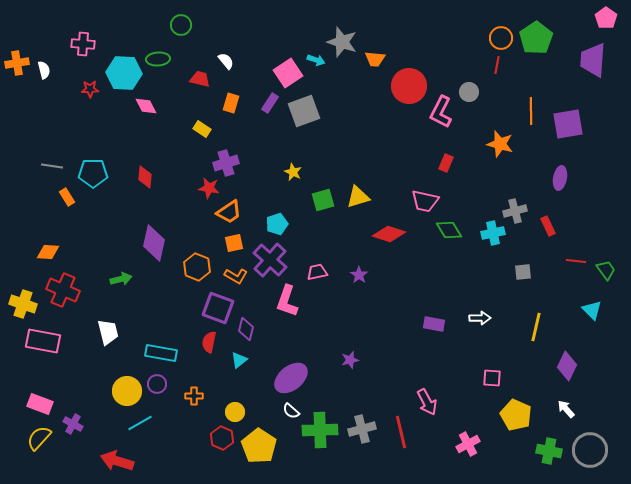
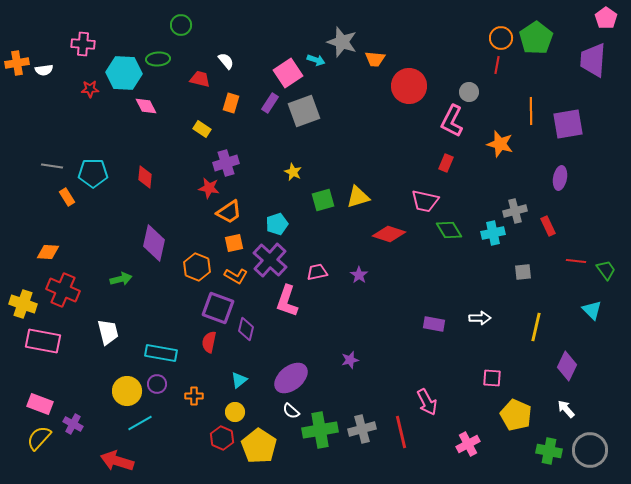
white semicircle at (44, 70): rotated 96 degrees clockwise
pink L-shape at (441, 112): moved 11 px right, 9 px down
cyan triangle at (239, 360): moved 20 px down
green cross at (320, 430): rotated 8 degrees counterclockwise
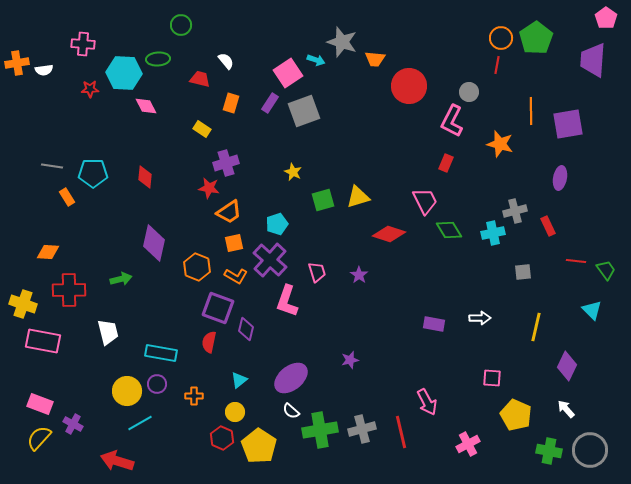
pink trapezoid at (425, 201): rotated 128 degrees counterclockwise
pink trapezoid at (317, 272): rotated 85 degrees clockwise
red cross at (63, 290): moved 6 px right; rotated 24 degrees counterclockwise
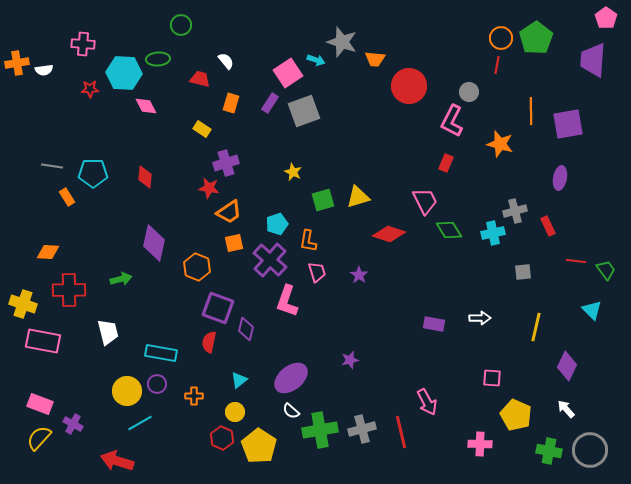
orange L-shape at (236, 276): moved 72 px right, 35 px up; rotated 70 degrees clockwise
pink cross at (468, 444): moved 12 px right; rotated 30 degrees clockwise
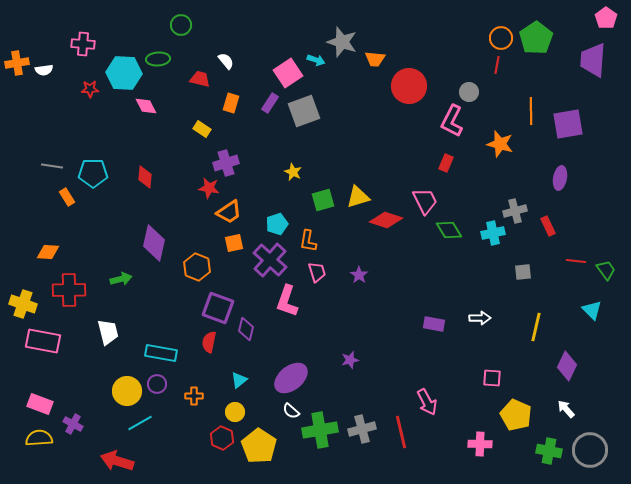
red diamond at (389, 234): moved 3 px left, 14 px up
yellow semicircle at (39, 438): rotated 44 degrees clockwise
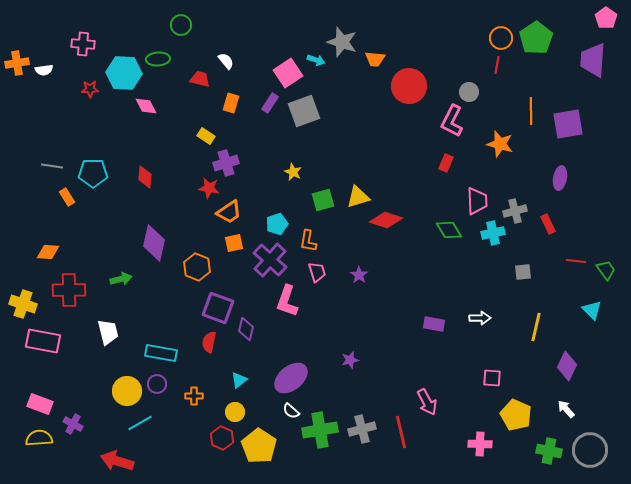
yellow rectangle at (202, 129): moved 4 px right, 7 px down
pink trapezoid at (425, 201): moved 52 px right; rotated 24 degrees clockwise
red rectangle at (548, 226): moved 2 px up
